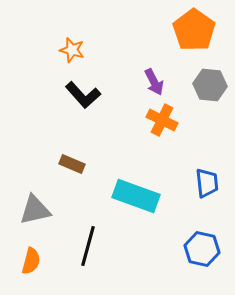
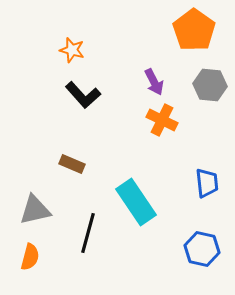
cyan rectangle: moved 6 px down; rotated 36 degrees clockwise
black line: moved 13 px up
orange semicircle: moved 1 px left, 4 px up
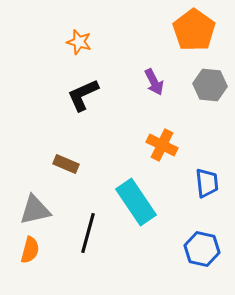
orange star: moved 7 px right, 8 px up
black L-shape: rotated 108 degrees clockwise
orange cross: moved 25 px down
brown rectangle: moved 6 px left
orange semicircle: moved 7 px up
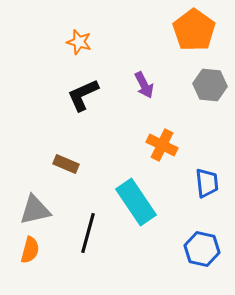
purple arrow: moved 10 px left, 3 px down
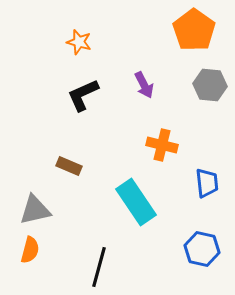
orange cross: rotated 12 degrees counterclockwise
brown rectangle: moved 3 px right, 2 px down
black line: moved 11 px right, 34 px down
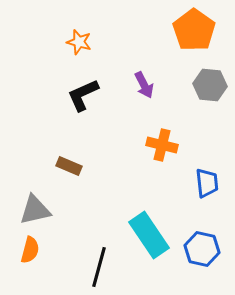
cyan rectangle: moved 13 px right, 33 px down
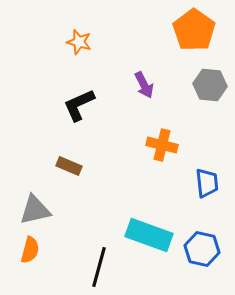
black L-shape: moved 4 px left, 10 px down
cyan rectangle: rotated 36 degrees counterclockwise
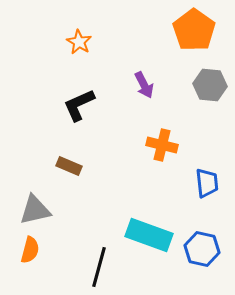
orange star: rotated 15 degrees clockwise
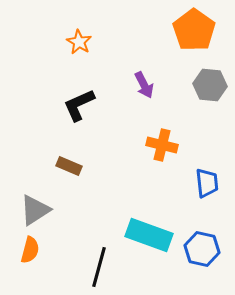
gray triangle: rotated 20 degrees counterclockwise
